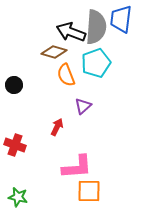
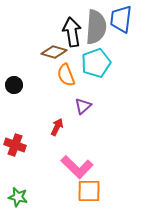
black arrow: moved 1 px right; rotated 60 degrees clockwise
pink L-shape: rotated 48 degrees clockwise
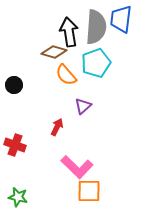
black arrow: moved 3 px left
orange semicircle: rotated 20 degrees counterclockwise
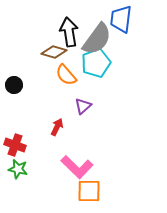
gray semicircle: moved 1 px right, 12 px down; rotated 32 degrees clockwise
green star: moved 28 px up
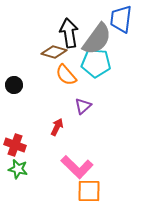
black arrow: moved 1 px down
cyan pentagon: rotated 24 degrees clockwise
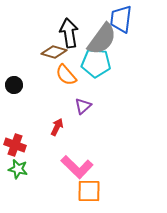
gray semicircle: moved 5 px right
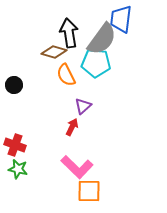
orange semicircle: rotated 15 degrees clockwise
red arrow: moved 15 px right
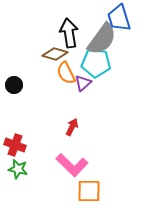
blue trapezoid: moved 2 px left, 1 px up; rotated 24 degrees counterclockwise
brown diamond: moved 1 px right, 2 px down
orange semicircle: moved 2 px up
purple triangle: moved 23 px up
pink L-shape: moved 5 px left, 2 px up
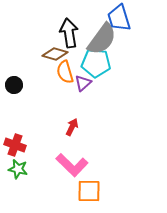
orange semicircle: moved 1 px left, 1 px up; rotated 10 degrees clockwise
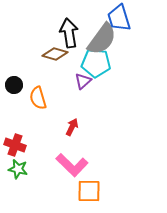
orange semicircle: moved 27 px left, 26 px down
purple triangle: moved 2 px up
